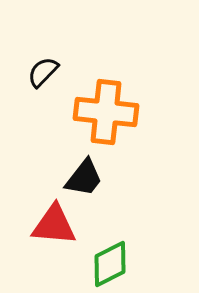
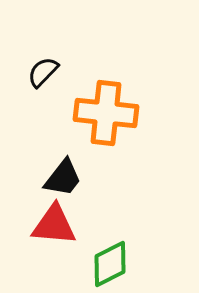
orange cross: moved 1 px down
black trapezoid: moved 21 px left
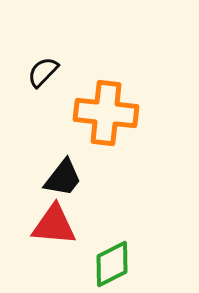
green diamond: moved 2 px right
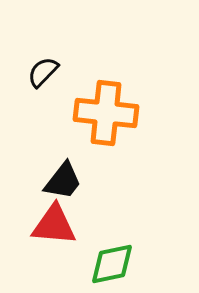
black trapezoid: moved 3 px down
green diamond: rotated 15 degrees clockwise
